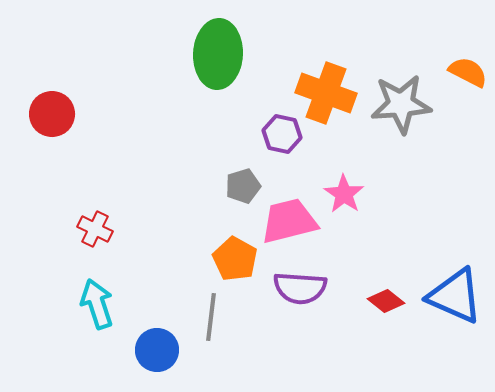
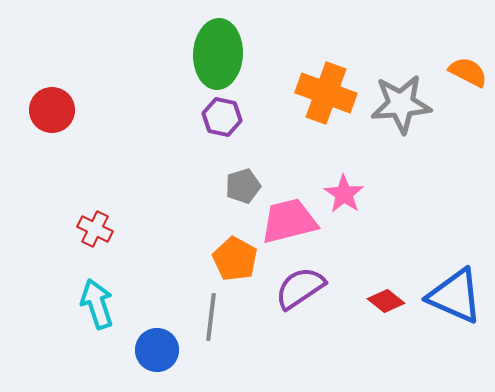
red circle: moved 4 px up
purple hexagon: moved 60 px left, 17 px up
purple semicircle: rotated 142 degrees clockwise
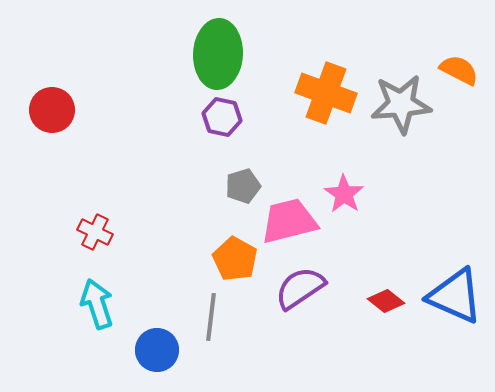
orange semicircle: moved 9 px left, 2 px up
red cross: moved 3 px down
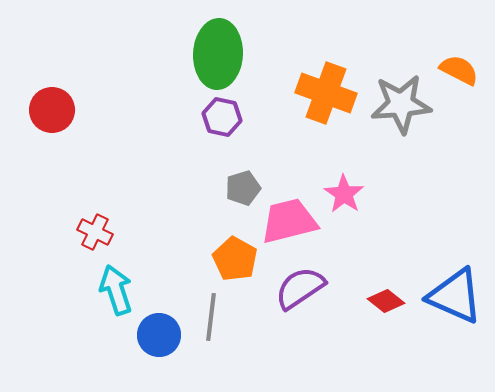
gray pentagon: moved 2 px down
cyan arrow: moved 19 px right, 14 px up
blue circle: moved 2 px right, 15 px up
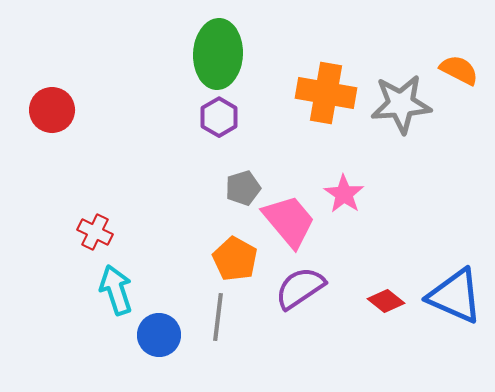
orange cross: rotated 10 degrees counterclockwise
purple hexagon: moved 3 px left; rotated 18 degrees clockwise
pink trapezoid: rotated 64 degrees clockwise
gray line: moved 7 px right
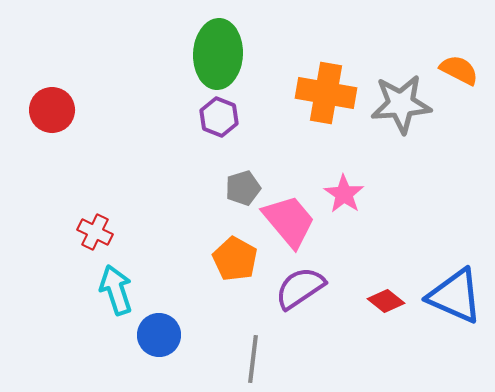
purple hexagon: rotated 9 degrees counterclockwise
gray line: moved 35 px right, 42 px down
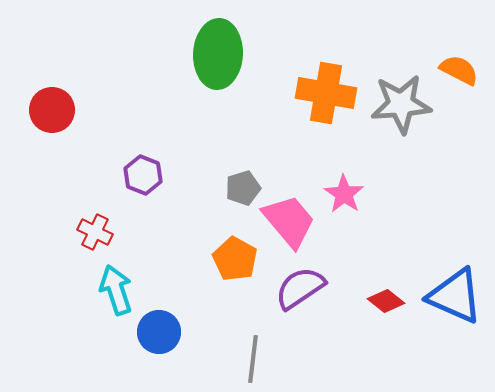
purple hexagon: moved 76 px left, 58 px down
blue circle: moved 3 px up
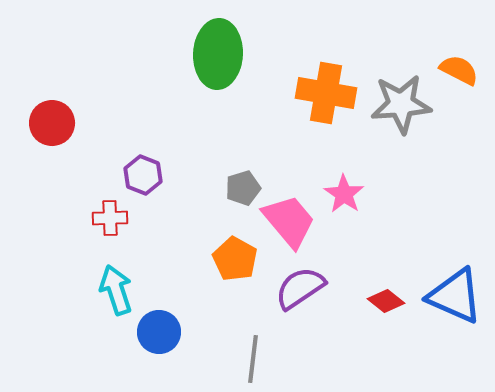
red circle: moved 13 px down
red cross: moved 15 px right, 14 px up; rotated 28 degrees counterclockwise
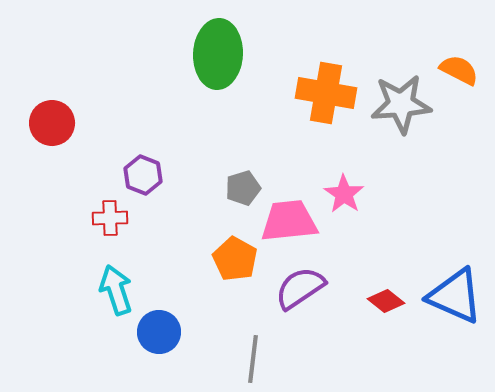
pink trapezoid: rotated 56 degrees counterclockwise
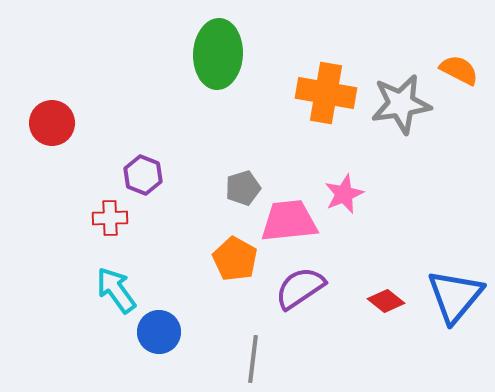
gray star: rotated 4 degrees counterclockwise
pink star: rotated 15 degrees clockwise
cyan arrow: rotated 18 degrees counterclockwise
blue triangle: rotated 46 degrees clockwise
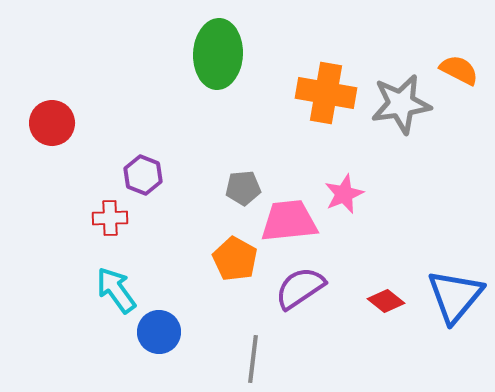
gray pentagon: rotated 12 degrees clockwise
